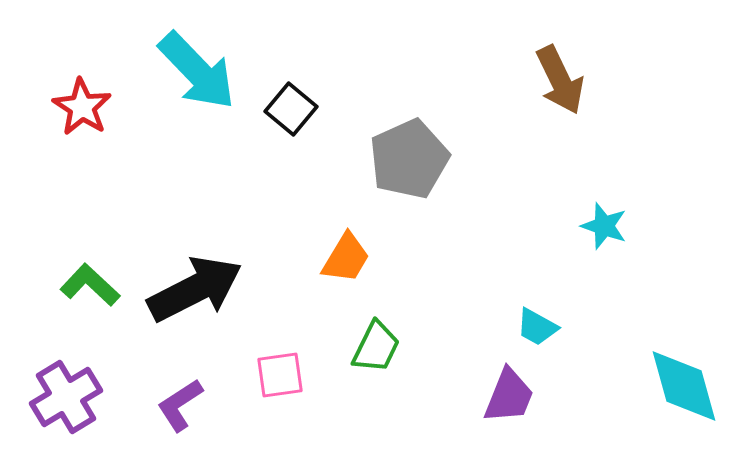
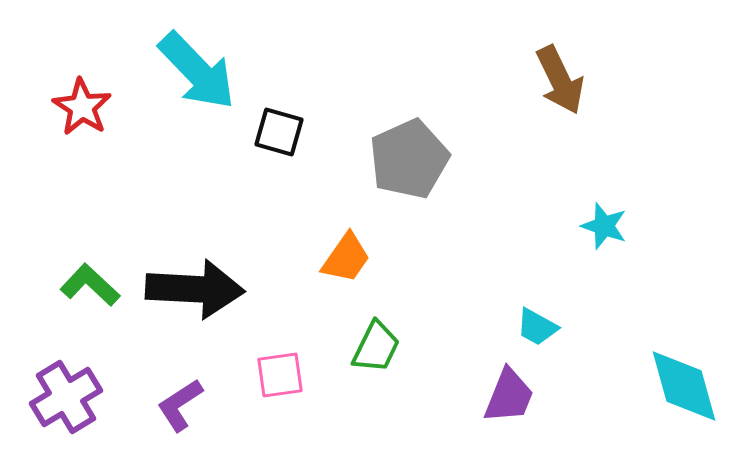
black square: moved 12 px left, 23 px down; rotated 24 degrees counterclockwise
orange trapezoid: rotated 4 degrees clockwise
black arrow: rotated 30 degrees clockwise
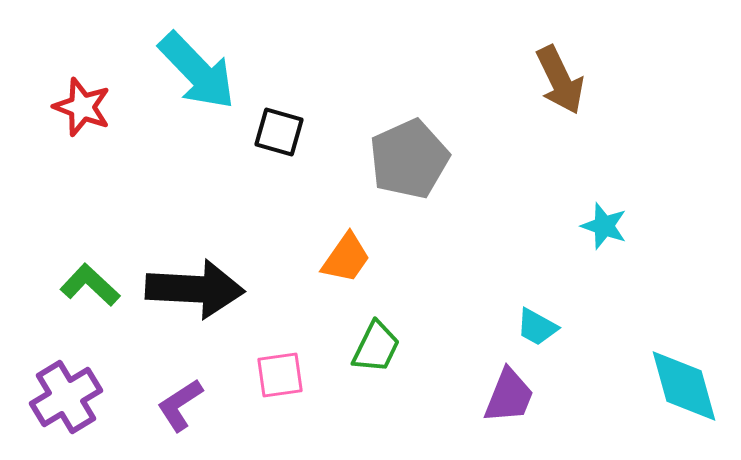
red star: rotated 12 degrees counterclockwise
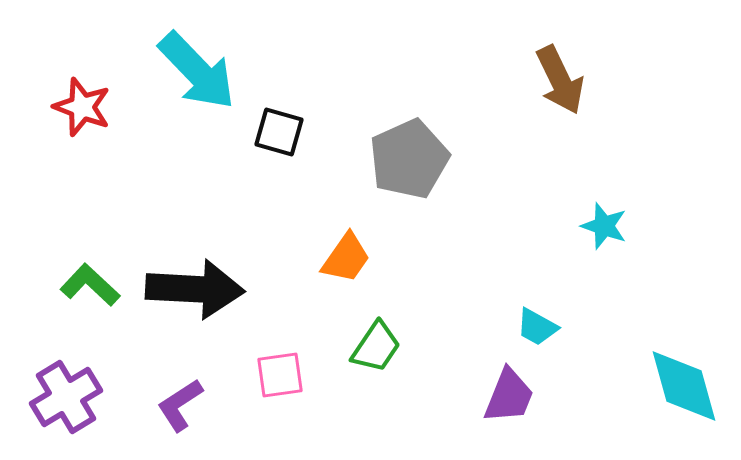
green trapezoid: rotated 8 degrees clockwise
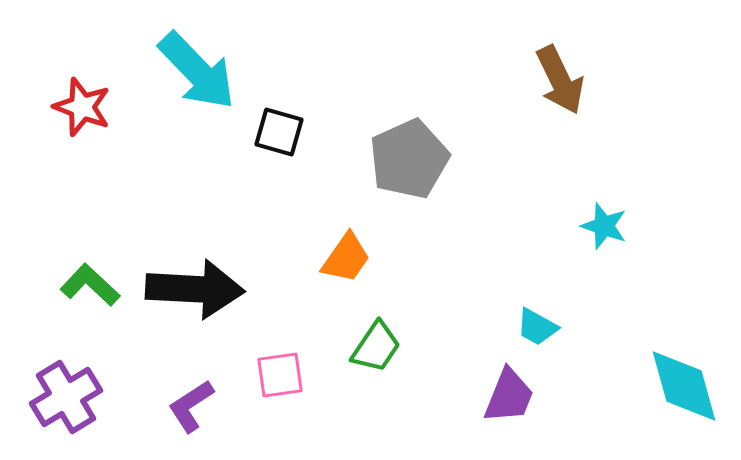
purple L-shape: moved 11 px right, 1 px down
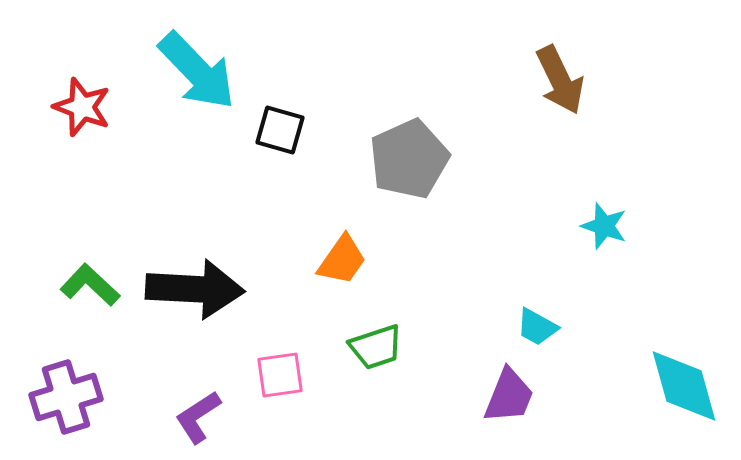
black square: moved 1 px right, 2 px up
orange trapezoid: moved 4 px left, 2 px down
green trapezoid: rotated 38 degrees clockwise
purple cross: rotated 14 degrees clockwise
purple L-shape: moved 7 px right, 11 px down
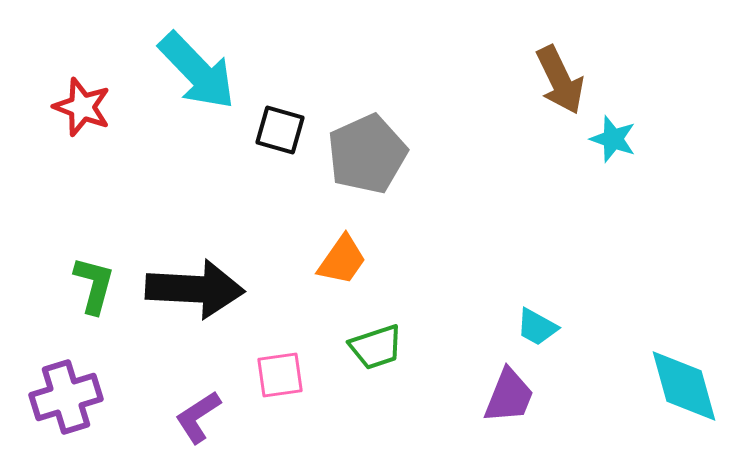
gray pentagon: moved 42 px left, 5 px up
cyan star: moved 9 px right, 87 px up
green L-shape: moved 4 px right; rotated 62 degrees clockwise
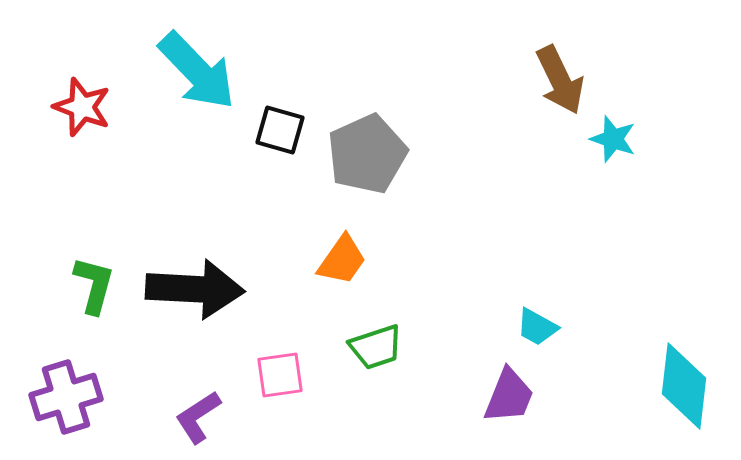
cyan diamond: rotated 22 degrees clockwise
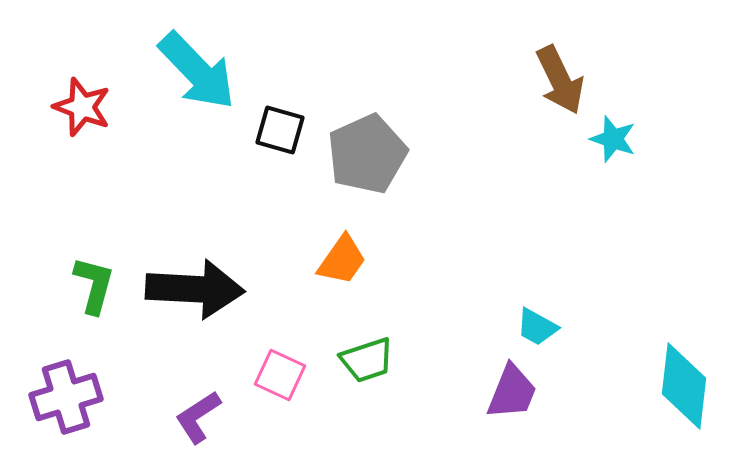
green trapezoid: moved 9 px left, 13 px down
pink square: rotated 33 degrees clockwise
purple trapezoid: moved 3 px right, 4 px up
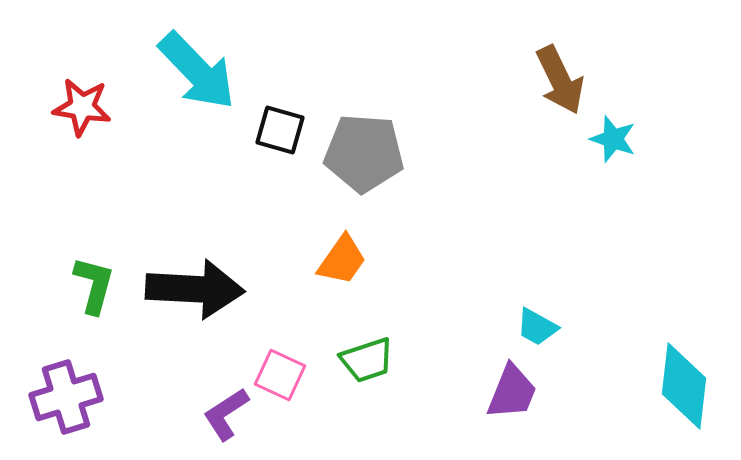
red star: rotated 12 degrees counterclockwise
gray pentagon: moved 3 px left, 1 px up; rotated 28 degrees clockwise
purple L-shape: moved 28 px right, 3 px up
